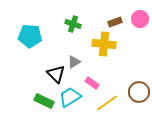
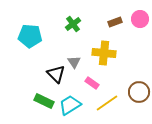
green cross: rotated 35 degrees clockwise
yellow cross: moved 9 px down
gray triangle: rotated 32 degrees counterclockwise
cyan trapezoid: moved 8 px down
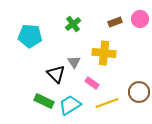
yellow line: rotated 15 degrees clockwise
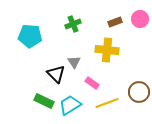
green cross: rotated 14 degrees clockwise
yellow cross: moved 3 px right, 3 px up
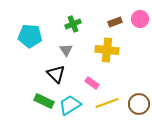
gray triangle: moved 8 px left, 12 px up
brown circle: moved 12 px down
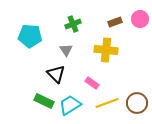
yellow cross: moved 1 px left
brown circle: moved 2 px left, 1 px up
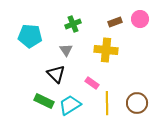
yellow line: rotated 70 degrees counterclockwise
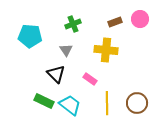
pink rectangle: moved 2 px left, 4 px up
cyan trapezoid: rotated 70 degrees clockwise
